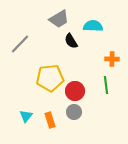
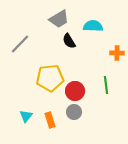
black semicircle: moved 2 px left
orange cross: moved 5 px right, 6 px up
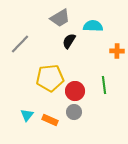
gray trapezoid: moved 1 px right, 1 px up
black semicircle: rotated 63 degrees clockwise
orange cross: moved 2 px up
green line: moved 2 px left
cyan triangle: moved 1 px right, 1 px up
orange rectangle: rotated 49 degrees counterclockwise
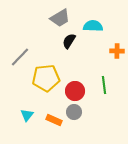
gray line: moved 13 px down
yellow pentagon: moved 4 px left
orange rectangle: moved 4 px right
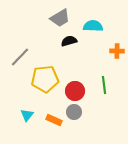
black semicircle: rotated 42 degrees clockwise
yellow pentagon: moved 1 px left, 1 px down
